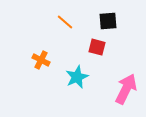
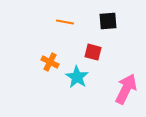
orange line: rotated 30 degrees counterclockwise
red square: moved 4 px left, 5 px down
orange cross: moved 9 px right, 2 px down
cyan star: rotated 15 degrees counterclockwise
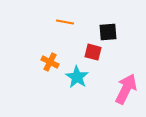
black square: moved 11 px down
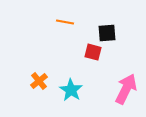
black square: moved 1 px left, 1 px down
orange cross: moved 11 px left, 19 px down; rotated 24 degrees clockwise
cyan star: moved 6 px left, 13 px down
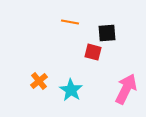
orange line: moved 5 px right
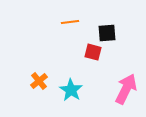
orange line: rotated 18 degrees counterclockwise
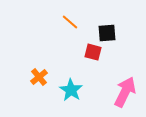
orange line: rotated 48 degrees clockwise
orange cross: moved 4 px up
pink arrow: moved 1 px left, 3 px down
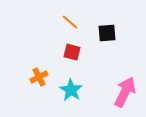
red square: moved 21 px left
orange cross: rotated 12 degrees clockwise
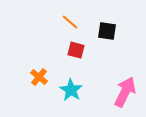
black square: moved 2 px up; rotated 12 degrees clockwise
red square: moved 4 px right, 2 px up
orange cross: rotated 24 degrees counterclockwise
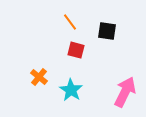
orange line: rotated 12 degrees clockwise
